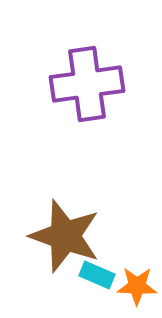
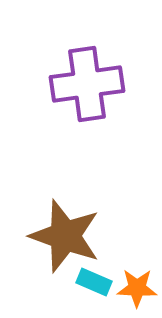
cyan rectangle: moved 3 px left, 7 px down
orange star: moved 2 px down
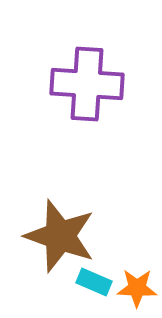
purple cross: rotated 12 degrees clockwise
brown star: moved 5 px left
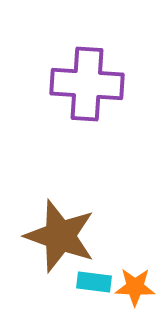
cyan rectangle: rotated 16 degrees counterclockwise
orange star: moved 2 px left, 1 px up
